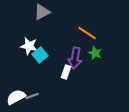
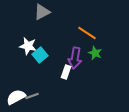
white star: moved 1 px left
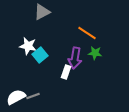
green star: rotated 16 degrees counterclockwise
gray line: moved 1 px right
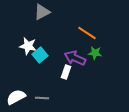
purple arrow: rotated 105 degrees clockwise
gray line: moved 9 px right, 2 px down; rotated 24 degrees clockwise
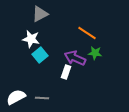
gray triangle: moved 2 px left, 2 px down
white star: moved 3 px right, 7 px up
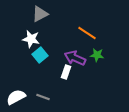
green star: moved 2 px right, 2 px down
gray line: moved 1 px right, 1 px up; rotated 16 degrees clockwise
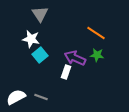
gray triangle: rotated 36 degrees counterclockwise
orange line: moved 9 px right
gray line: moved 2 px left
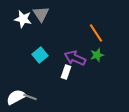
gray triangle: moved 1 px right
orange line: rotated 24 degrees clockwise
white star: moved 8 px left, 20 px up
green star: rotated 24 degrees counterclockwise
gray line: moved 11 px left
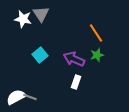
purple arrow: moved 1 px left, 1 px down
white rectangle: moved 10 px right, 10 px down
